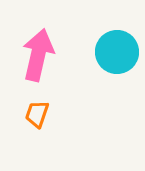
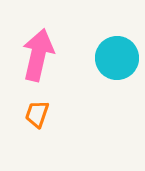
cyan circle: moved 6 px down
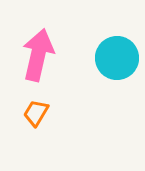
orange trapezoid: moved 1 px left, 1 px up; rotated 12 degrees clockwise
